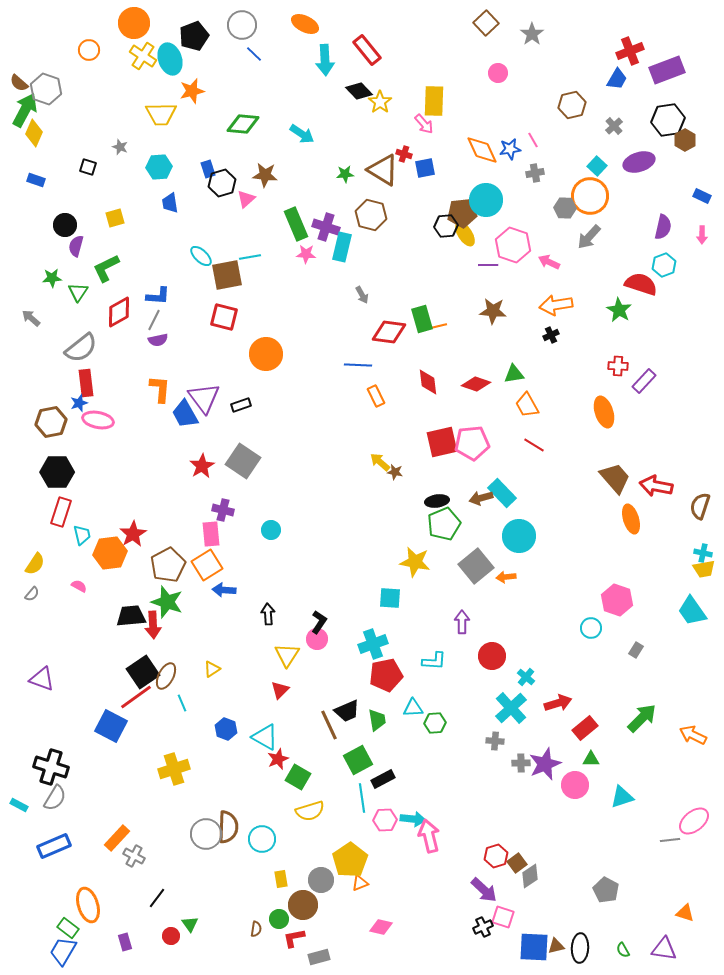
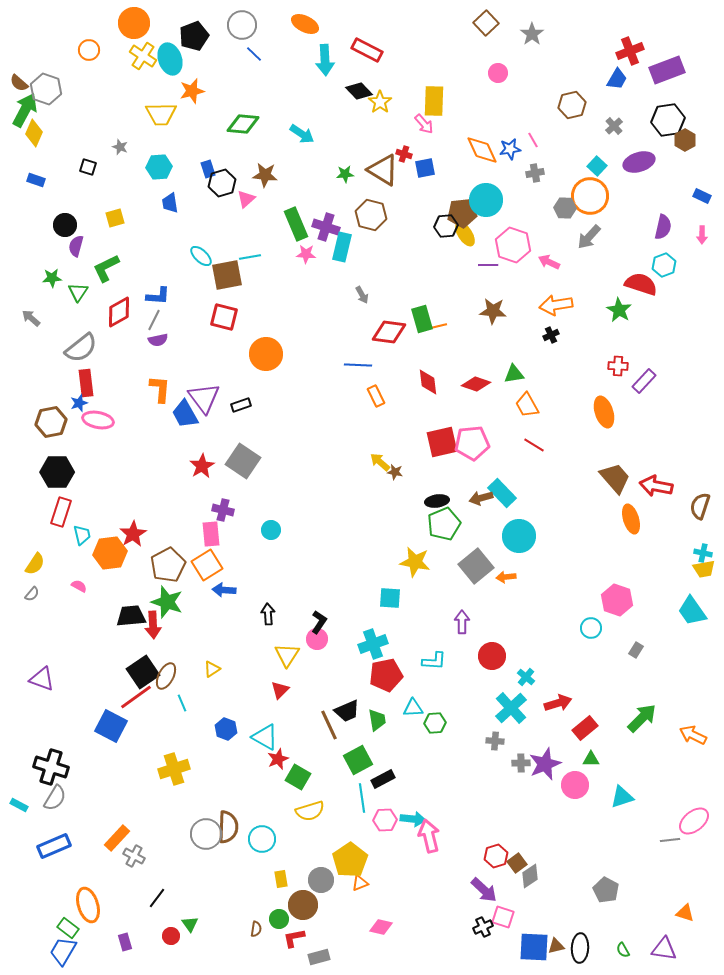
red rectangle at (367, 50): rotated 24 degrees counterclockwise
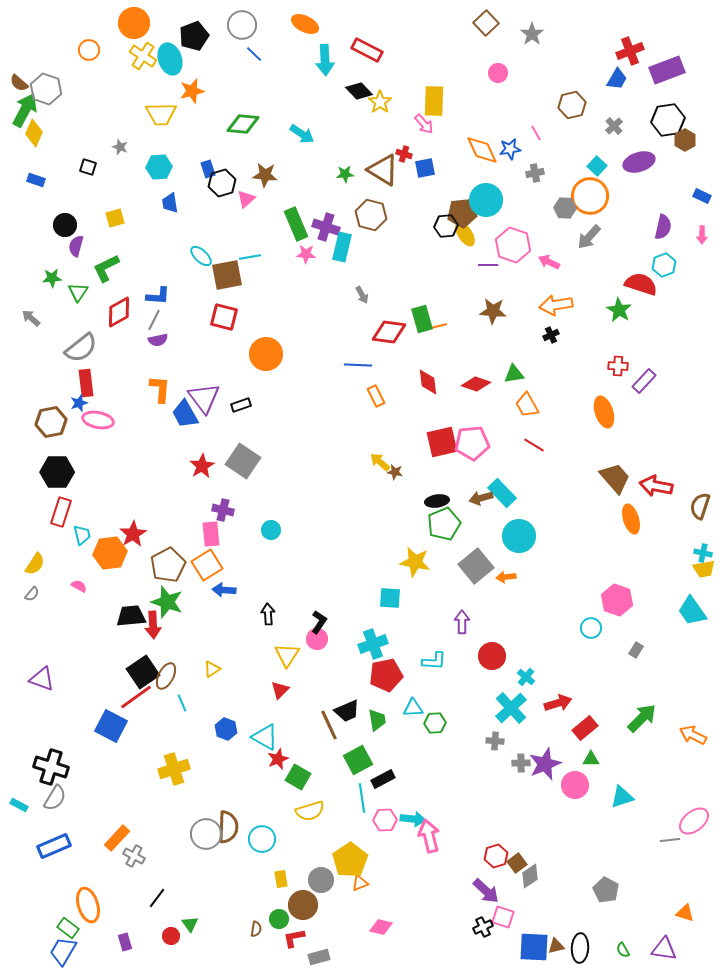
pink line at (533, 140): moved 3 px right, 7 px up
purple arrow at (484, 890): moved 2 px right, 1 px down
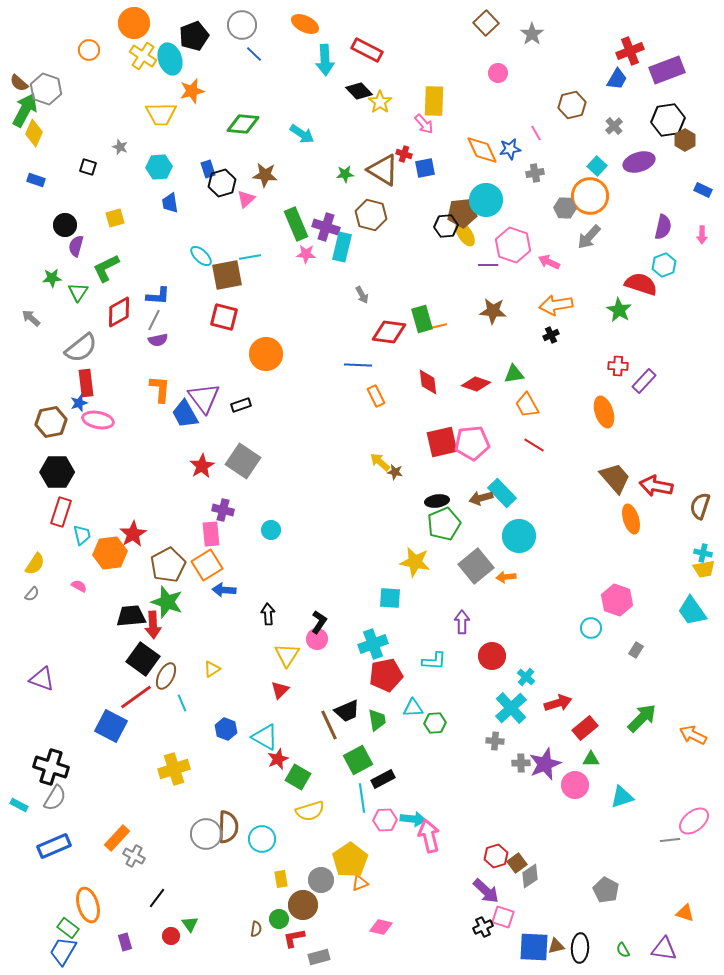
blue rectangle at (702, 196): moved 1 px right, 6 px up
black square at (143, 672): moved 13 px up; rotated 20 degrees counterclockwise
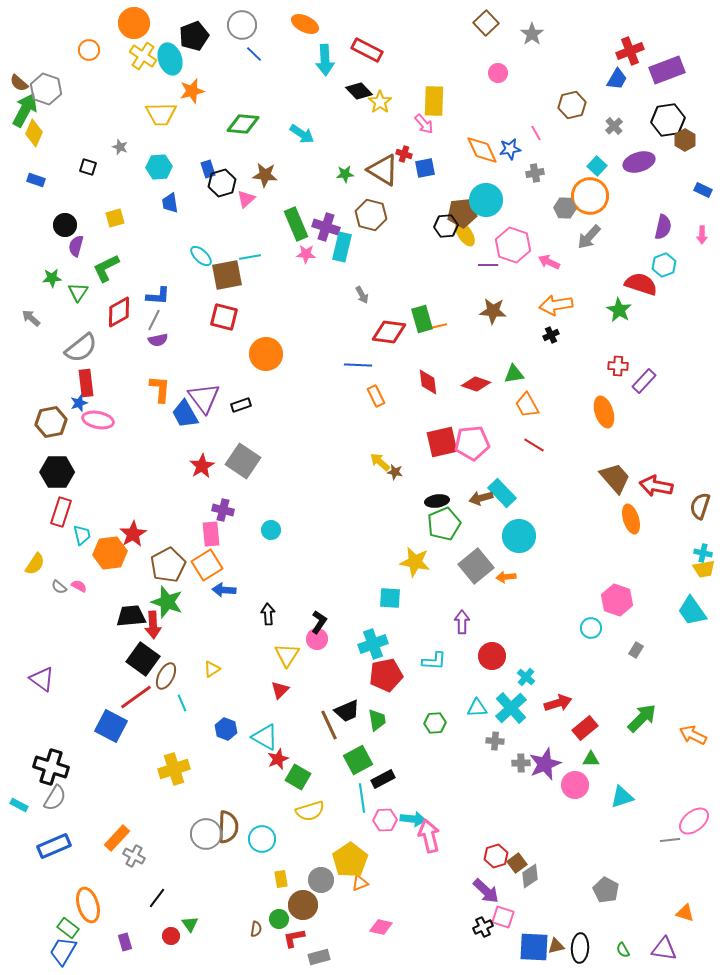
gray semicircle at (32, 594): moved 27 px right, 7 px up; rotated 91 degrees clockwise
purple triangle at (42, 679): rotated 16 degrees clockwise
cyan triangle at (413, 708): moved 64 px right
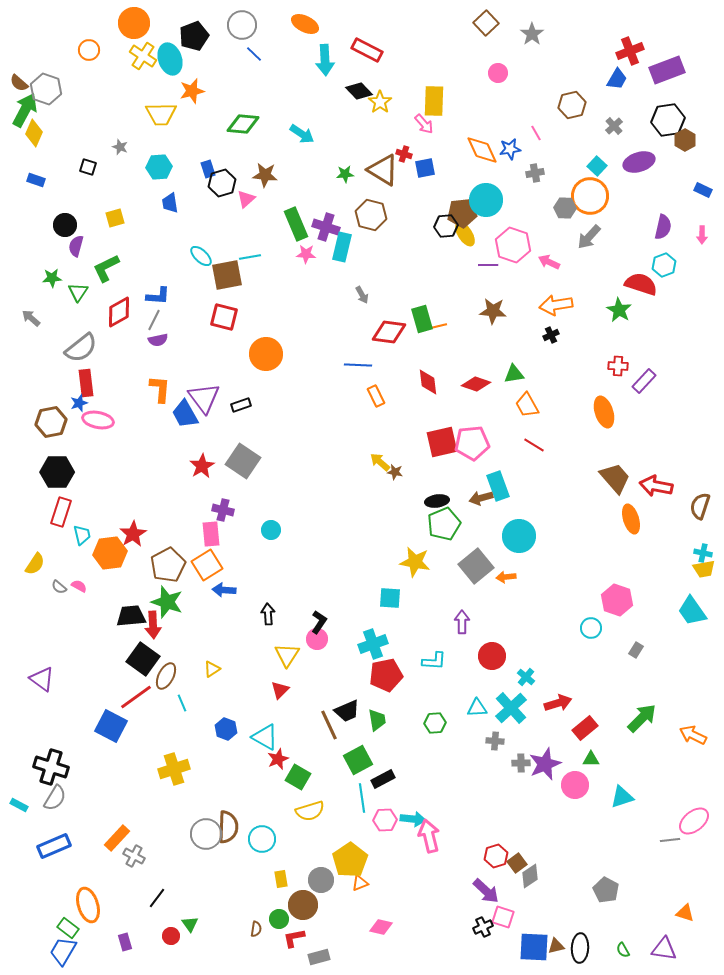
cyan rectangle at (502, 493): moved 4 px left, 7 px up; rotated 24 degrees clockwise
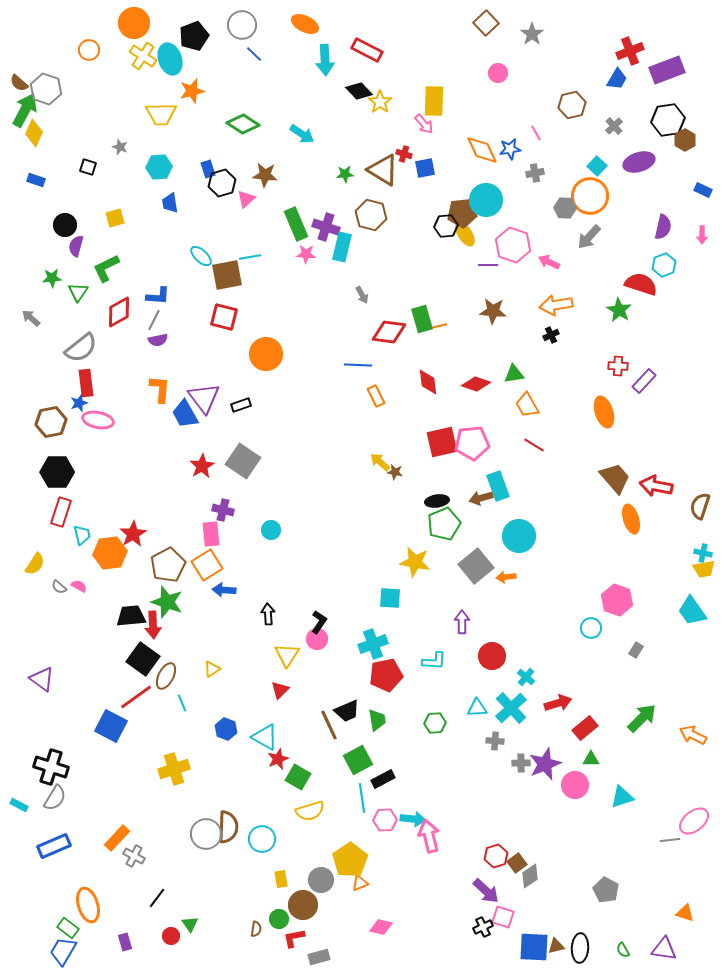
green diamond at (243, 124): rotated 28 degrees clockwise
